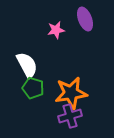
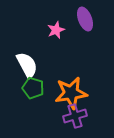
pink star: rotated 12 degrees counterclockwise
purple cross: moved 5 px right
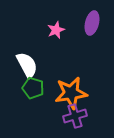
purple ellipse: moved 7 px right, 4 px down; rotated 35 degrees clockwise
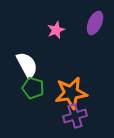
purple ellipse: moved 3 px right; rotated 10 degrees clockwise
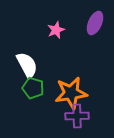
purple cross: moved 2 px right; rotated 15 degrees clockwise
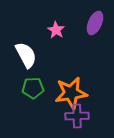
pink star: rotated 18 degrees counterclockwise
white semicircle: moved 1 px left, 10 px up
green pentagon: rotated 20 degrees counterclockwise
